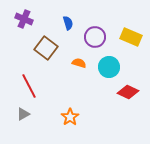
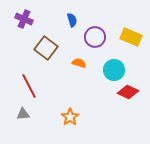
blue semicircle: moved 4 px right, 3 px up
cyan circle: moved 5 px right, 3 px down
gray triangle: rotated 24 degrees clockwise
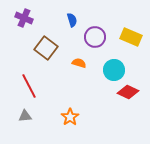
purple cross: moved 1 px up
gray triangle: moved 2 px right, 2 px down
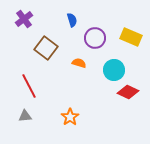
purple cross: moved 1 px down; rotated 30 degrees clockwise
purple circle: moved 1 px down
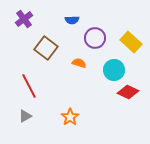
blue semicircle: rotated 104 degrees clockwise
yellow rectangle: moved 5 px down; rotated 20 degrees clockwise
gray triangle: rotated 24 degrees counterclockwise
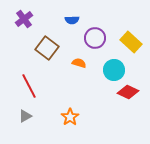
brown square: moved 1 px right
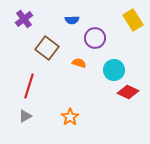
yellow rectangle: moved 2 px right, 22 px up; rotated 15 degrees clockwise
red line: rotated 45 degrees clockwise
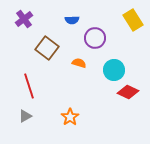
red line: rotated 35 degrees counterclockwise
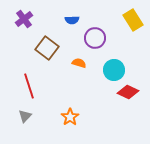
gray triangle: rotated 16 degrees counterclockwise
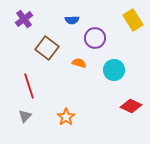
red diamond: moved 3 px right, 14 px down
orange star: moved 4 px left
